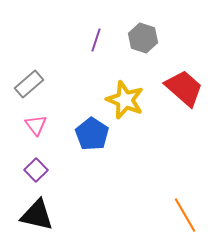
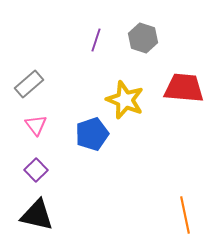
red trapezoid: rotated 36 degrees counterclockwise
blue pentagon: rotated 20 degrees clockwise
orange line: rotated 18 degrees clockwise
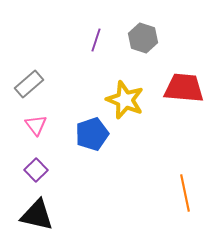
orange line: moved 22 px up
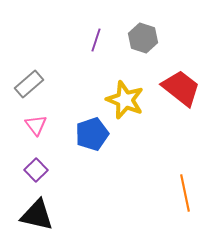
red trapezoid: moved 3 px left; rotated 33 degrees clockwise
